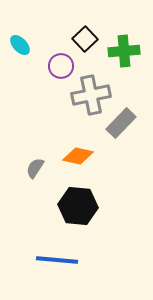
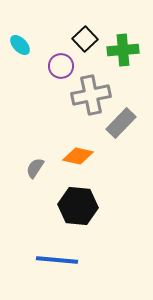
green cross: moved 1 px left, 1 px up
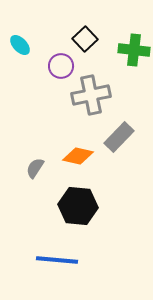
green cross: moved 11 px right; rotated 12 degrees clockwise
gray rectangle: moved 2 px left, 14 px down
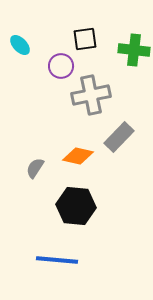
black square: rotated 35 degrees clockwise
black hexagon: moved 2 px left
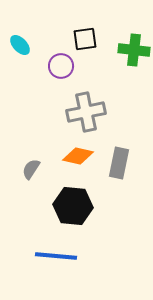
gray cross: moved 5 px left, 17 px down
gray rectangle: moved 26 px down; rotated 32 degrees counterclockwise
gray semicircle: moved 4 px left, 1 px down
black hexagon: moved 3 px left
blue line: moved 1 px left, 4 px up
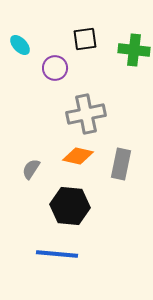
purple circle: moved 6 px left, 2 px down
gray cross: moved 2 px down
gray rectangle: moved 2 px right, 1 px down
black hexagon: moved 3 px left
blue line: moved 1 px right, 2 px up
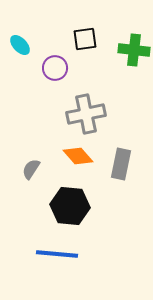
orange diamond: rotated 36 degrees clockwise
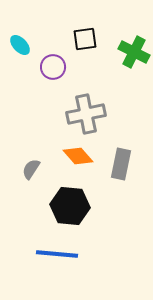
green cross: moved 2 px down; rotated 20 degrees clockwise
purple circle: moved 2 px left, 1 px up
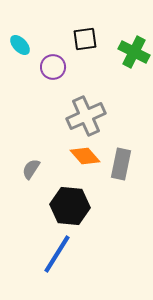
gray cross: moved 2 px down; rotated 12 degrees counterclockwise
orange diamond: moved 7 px right
blue line: rotated 63 degrees counterclockwise
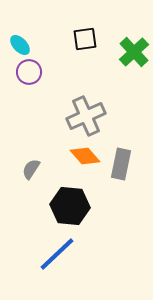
green cross: rotated 20 degrees clockwise
purple circle: moved 24 px left, 5 px down
blue line: rotated 15 degrees clockwise
